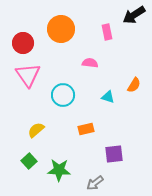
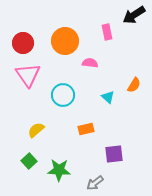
orange circle: moved 4 px right, 12 px down
cyan triangle: rotated 24 degrees clockwise
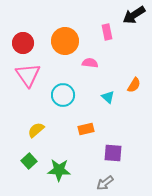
purple square: moved 1 px left, 1 px up; rotated 12 degrees clockwise
gray arrow: moved 10 px right
